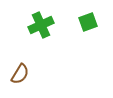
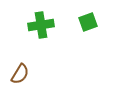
green cross: rotated 15 degrees clockwise
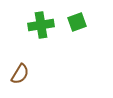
green square: moved 11 px left
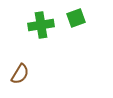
green square: moved 1 px left, 4 px up
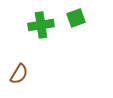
brown semicircle: moved 1 px left
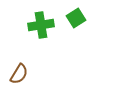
green square: rotated 12 degrees counterclockwise
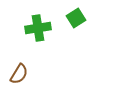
green cross: moved 3 px left, 3 px down
